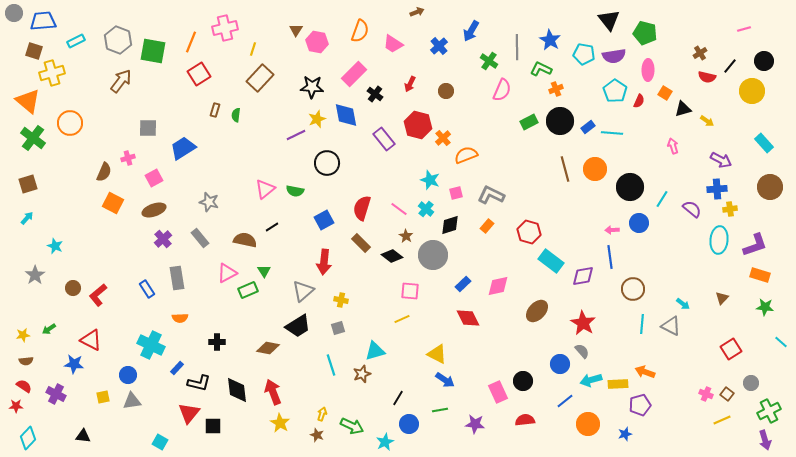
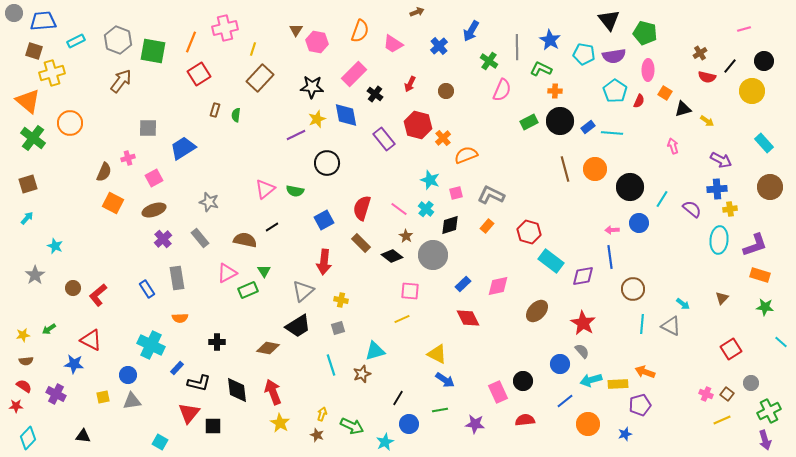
orange cross at (556, 89): moved 1 px left, 2 px down; rotated 24 degrees clockwise
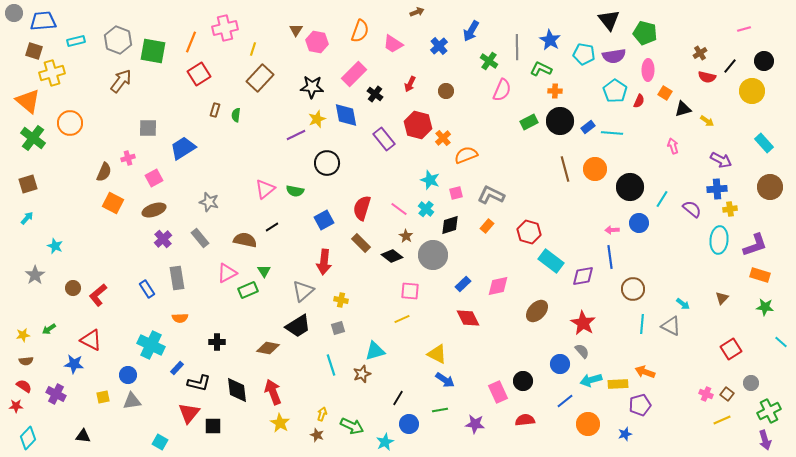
cyan rectangle at (76, 41): rotated 12 degrees clockwise
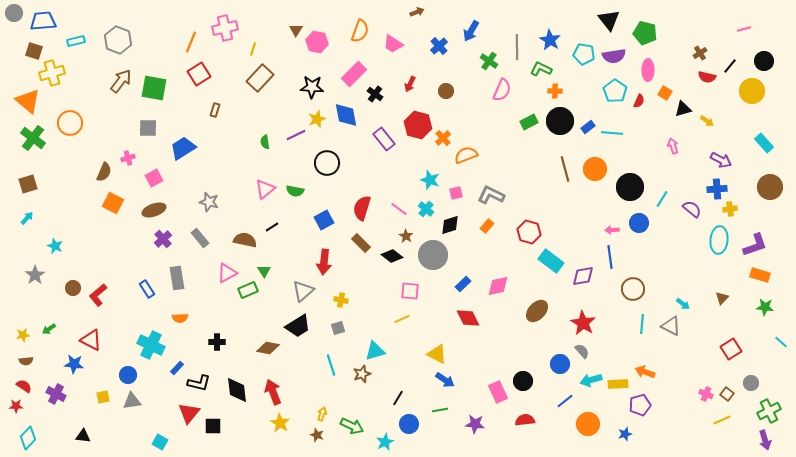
green square at (153, 51): moved 1 px right, 37 px down
green semicircle at (236, 115): moved 29 px right, 27 px down; rotated 16 degrees counterclockwise
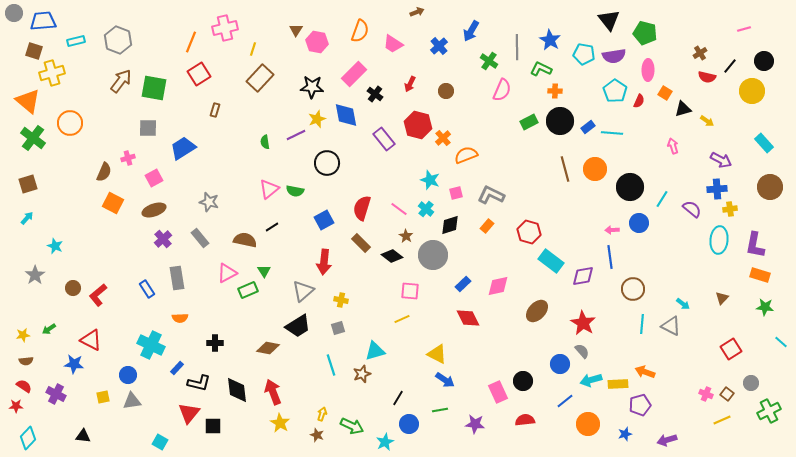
pink triangle at (265, 189): moved 4 px right
purple L-shape at (755, 245): rotated 120 degrees clockwise
black cross at (217, 342): moved 2 px left, 1 px down
purple arrow at (765, 440): moved 98 px left; rotated 90 degrees clockwise
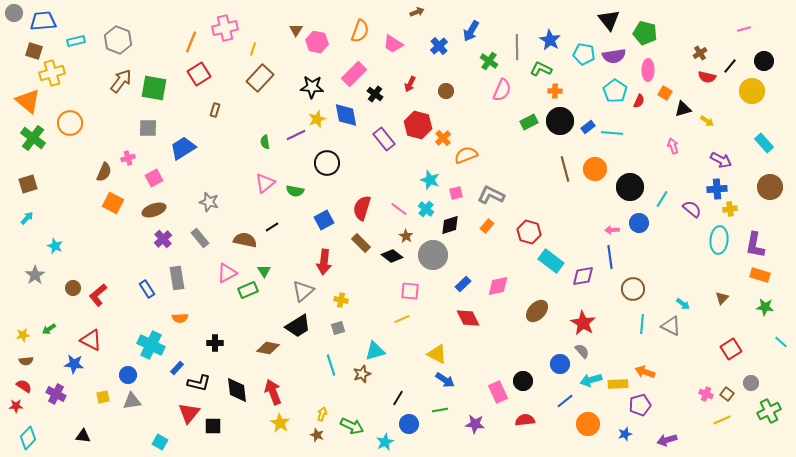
pink triangle at (269, 189): moved 4 px left, 6 px up
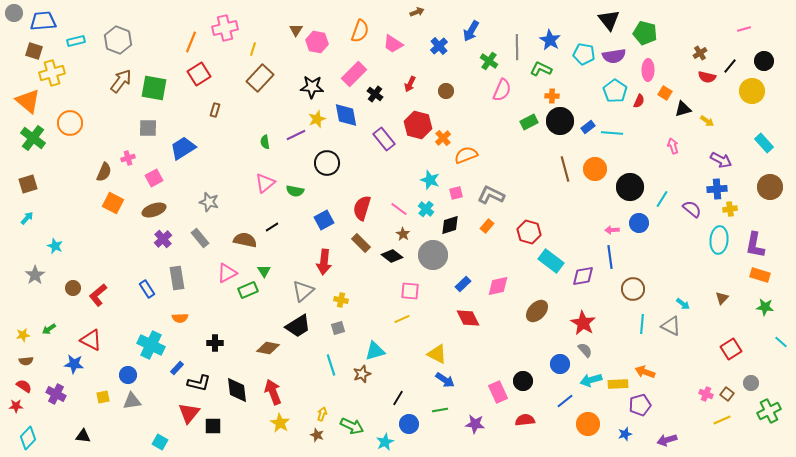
orange cross at (555, 91): moved 3 px left, 5 px down
brown star at (406, 236): moved 3 px left, 2 px up
gray semicircle at (582, 351): moved 3 px right, 1 px up
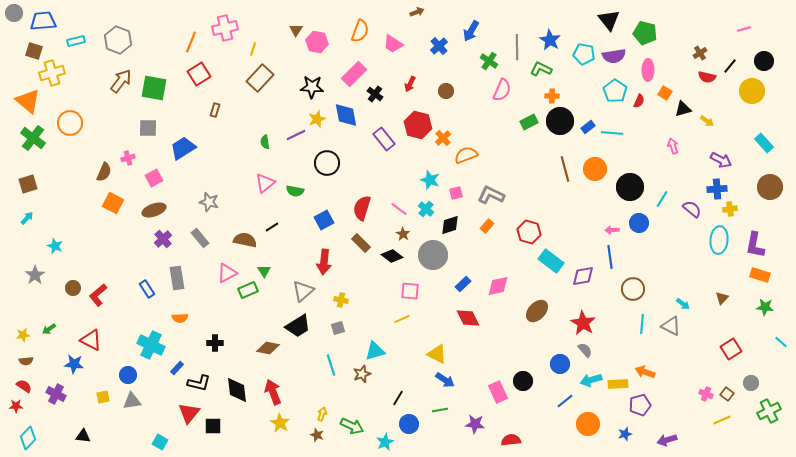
red semicircle at (525, 420): moved 14 px left, 20 px down
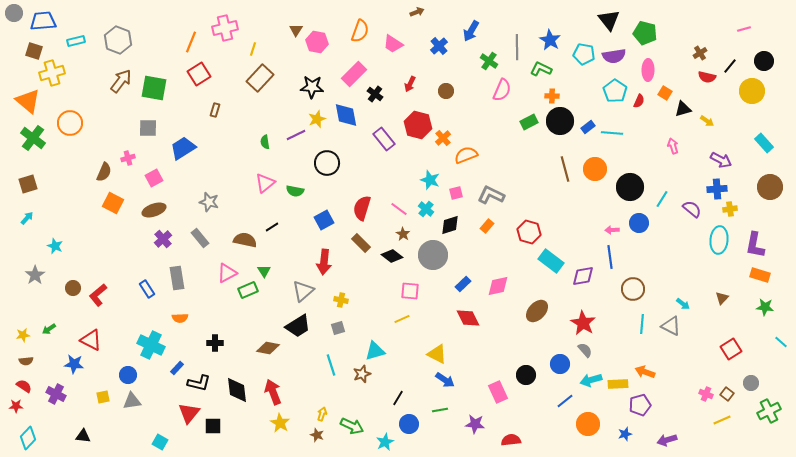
black circle at (523, 381): moved 3 px right, 6 px up
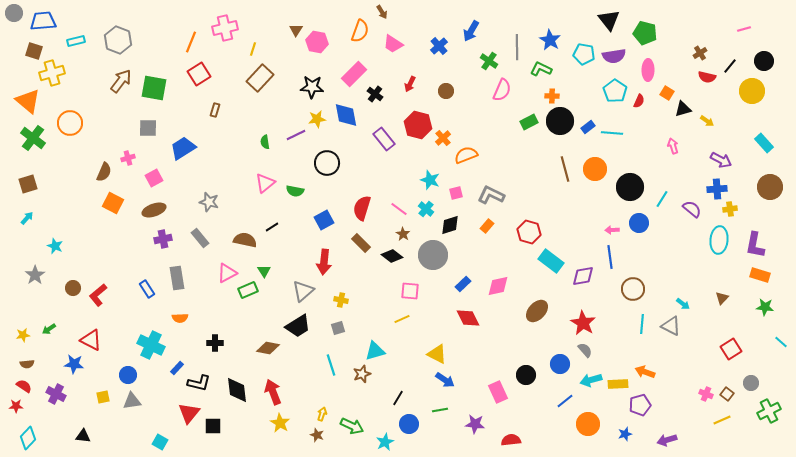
brown arrow at (417, 12): moved 35 px left; rotated 80 degrees clockwise
orange square at (665, 93): moved 2 px right
yellow star at (317, 119): rotated 12 degrees clockwise
purple cross at (163, 239): rotated 30 degrees clockwise
brown semicircle at (26, 361): moved 1 px right, 3 px down
